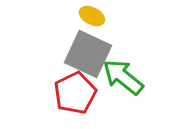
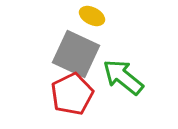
gray square: moved 12 px left
red pentagon: moved 3 px left, 1 px down
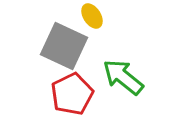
yellow ellipse: rotated 30 degrees clockwise
gray square: moved 12 px left, 8 px up
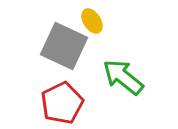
yellow ellipse: moved 5 px down
red pentagon: moved 10 px left, 9 px down
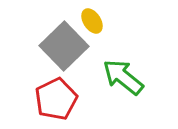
gray square: rotated 21 degrees clockwise
red pentagon: moved 6 px left, 4 px up
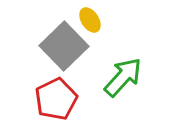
yellow ellipse: moved 2 px left, 1 px up
green arrow: rotated 93 degrees clockwise
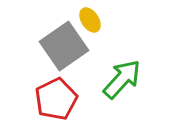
gray square: rotated 9 degrees clockwise
green arrow: moved 1 px left, 2 px down
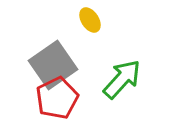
gray square: moved 11 px left, 19 px down
red pentagon: moved 1 px right, 1 px up
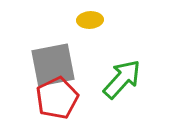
yellow ellipse: rotated 60 degrees counterclockwise
gray square: rotated 24 degrees clockwise
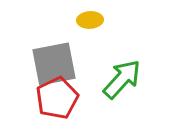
gray square: moved 1 px right, 1 px up
